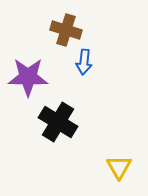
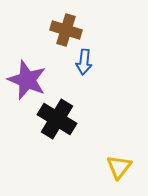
purple star: moved 1 px left, 3 px down; rotated 21 degrees clockwise
black cross: moved 1 px left, 3 px up
yellow triangle: rotated 8 degrees clockwise
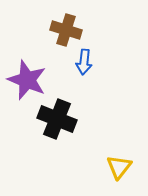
black cross: rotated 9 degrees counterclockwise
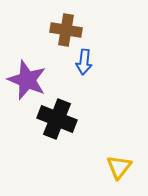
brown cross: rotated 8 degrees counterclockwise
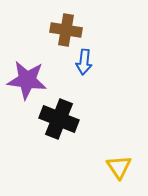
purple star: rotated 15 degrees counterclockwise
black cross: moved 2 px right
yellow triangle: rotated 12 degrees counterclockwise
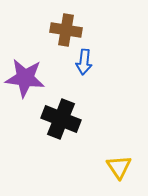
purple star: moved 2 px left, 2 px up
black cross: moved 2 px right
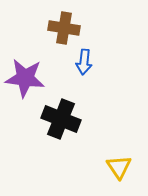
brown cross: moved 2 px left, 2 px up
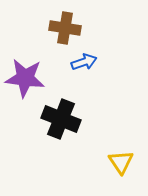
brown cross: moved 1 px right
blue arrow: rotated 115 degrees counterclockwise
yellow triangle: moved 2 px right, 5 px up
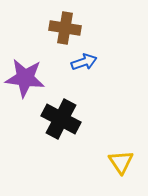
black cross: rotated 6 degrees clockwise
